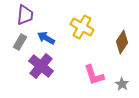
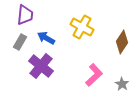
pink L-shape: rotated 115 degrees counterclockwise
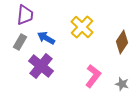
yellow cross: rotated 15 degrees clockwise
pink L-shape: moved 1 px left, 1 px down; rotated 10 degrees counterclockwise
gray star: rotated 16 degrees counterclockwise
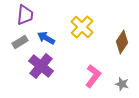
gray rectangle: rotated 28 degrees clockwise
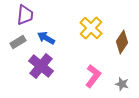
yellow cross: moved 9 px right, 1 px down
gray rectangle: moved 2 px left
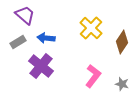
purple trapezoid: rotated 55 degrees counterclockwise
blue arrow: rotated 24 degrees counterclockwise
